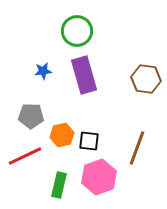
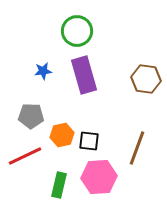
pink hexagon: rotated 16 degrees clockwise
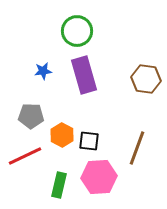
orange hexagon: rotated 20 degrees counterclockwise
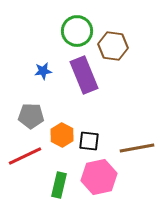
purple rectangle: rotated 6 degrees counterclockwise
brown hexagon: moved 33 px left, 33 px up
brown line: rotated 60 degrees clockwise
pink hexagon: rotated 8 degrees counterclockwise
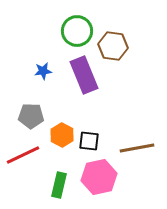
red line: moved 2 px left, 1 px up
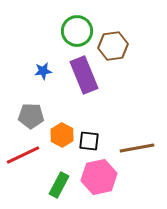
brown hexagon: rotated 16 degrees counterclockwise
green rectangle: rotated 15 degrees clockwise
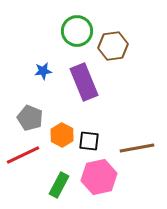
purple rectangle: moved 7 px down
gray pentagon: moved 1 px left, 2 px down; rotated 20 degrees clockwise
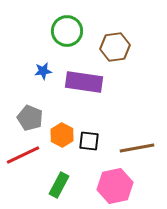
green circle: moved 10 px left
brown hexagon: moved 2 px right, 1 px down
purple rectangle: rotated 60 degrees counterclockwise
pink hexagon: moved 16 px right, 9 px down
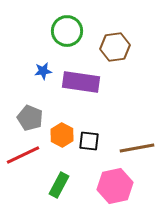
purple rectangle: moved 3 px left
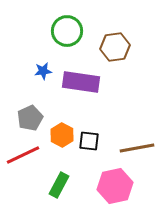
gray pentagon: rotated 25 degrees clockwise
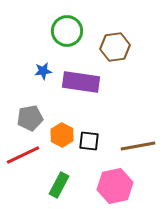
gray pentagon: rotated 15 degrees clockwise
brown line: moved 1 px right, 2 px up
